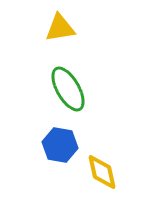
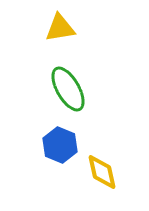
blue hexagon: rotated 12 degrees clockwise
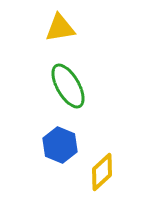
green ellipse: moved 3 px up
yellow diamond: rotated 60 degrees clockwise
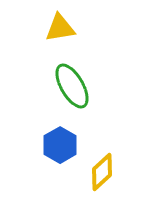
green ellipse: moved 4 px right
blue hexagon: rotated 8 degrees clockwise
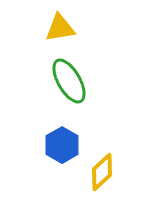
green ellipse: moved 3 px left, 5 px up
blue hexagon: moved 2 px right
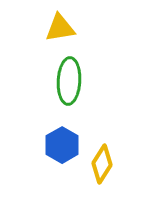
green ellipse: rotated 33 degrees clockwise
yellow diamond: moved 8 px up; rotated 15 degrees counterclockwise
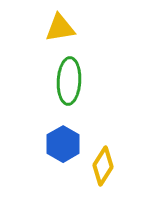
blue hexagon: moved 1 px right, 1 px up
yellow diamond: moved 1 px right, 2 px down
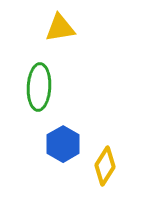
green ellipse: moved 30 px left, 6 px down
yellow diamond: moved 2 px right
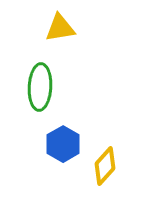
green ellipse: moved 1 px right
yellow diamond: rotated 9 degrees clockwise
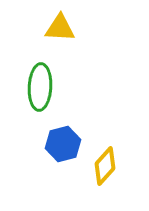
yellow triangle: rotated 12 degrees clockwise
blue hexagon: rotated 16 degrees clockwise
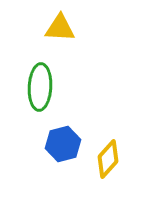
yellow diamond: moved 3 px right, 7 px up
